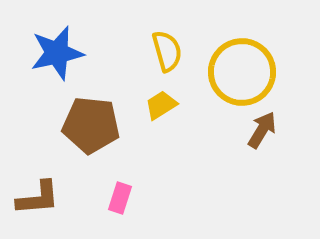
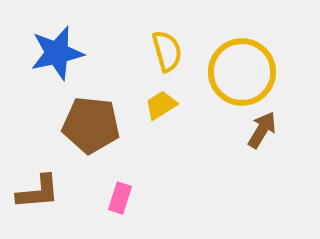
brown L-shape: moved 6 px up
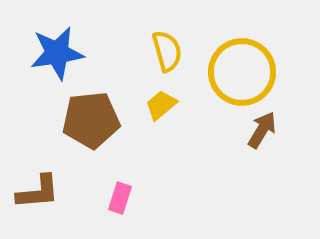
blue star: rotated 4 degrees clockwise
yellow trapezoid: rotated 8 degrees counterclockwise
brown pentagon: moved 5 px up; rotated 12 degrees counterclockwise
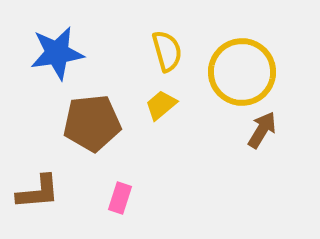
brown pentagon: moved 1 px right, 3 px down
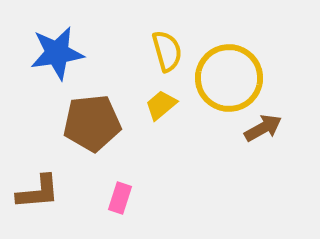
yellow circle: moved 13 px left, 6 px down
brown arrow: moved 1 px right, 2 px up; rotated 30 degrees clockwise
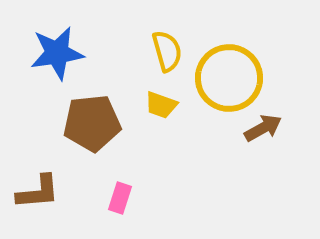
yellow trapezoid: rotated 120 degrees counterclockwise
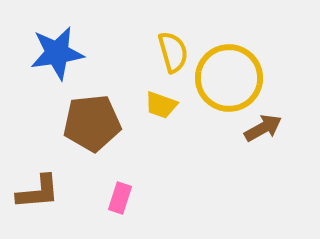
yellow semicircle: moved 6 px right, 1 px down
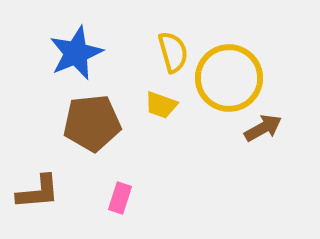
blue star: moved 19 px right; rotated 14 degrees counterclockwise
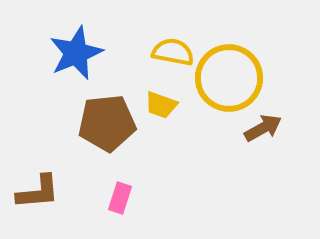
yellow semicircle: rotated 63 degrees counterclockwise
brown pentagon: moved 15 px right
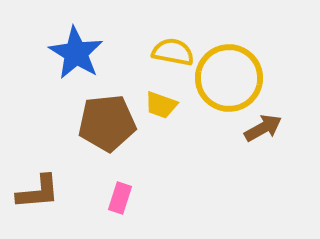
blue star: rotated 18 degrees counterclockwise
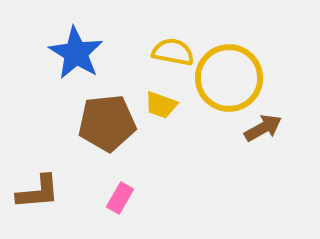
pink rectangle: rotated 12 degrees clockwise
